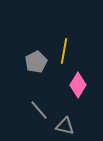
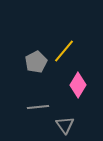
yellow line: rotated 30 degrees clockwise
gray line: moved 1 px left, 3 px up; rotated 55 degrees counterclockwise
gray triangle: moved 1 px up; rotated 42 degrees clockwise
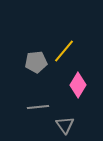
gray pentagon: rotated 20 degrees clockwise
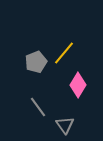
yellow line: moved 2 px down
gray pentagon: rotated 15 degrees counterclockwise
gray line: rotated 60 degrees clockwise
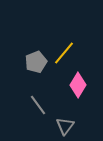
gray line: moved 2 px up
gray triangle: moved 1 px down; rotated 12 degrees clockwise
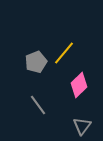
pink diamond: moved 1 px right; rotated 15 degrees clockwise
gray triangle: moved 17 px right
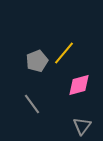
gray pentagon: moved 1 px right, 1 px up
pink diamond: rotated 30 degrees clockwise
gray line: moved 6 px left, 1 px up
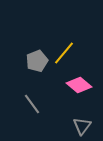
pink diamond: rotated 55 degrees clockwise
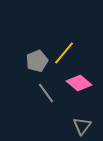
pink diamond: moved 2 px up
gray line: moved 14 px right, 11 px up
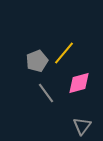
pink diamond: rotated 55 degrees counterclockwise
